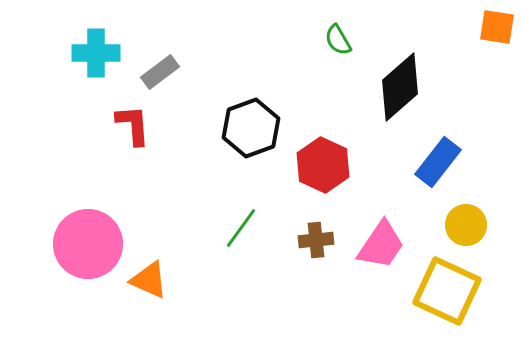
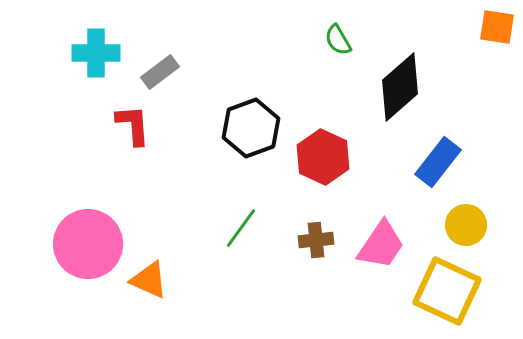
red hexagon: moved 8 px up
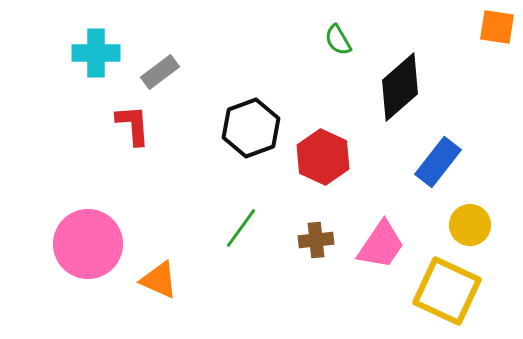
yellow circle: moved 4 px right
orange triangle: moved 10 px right
